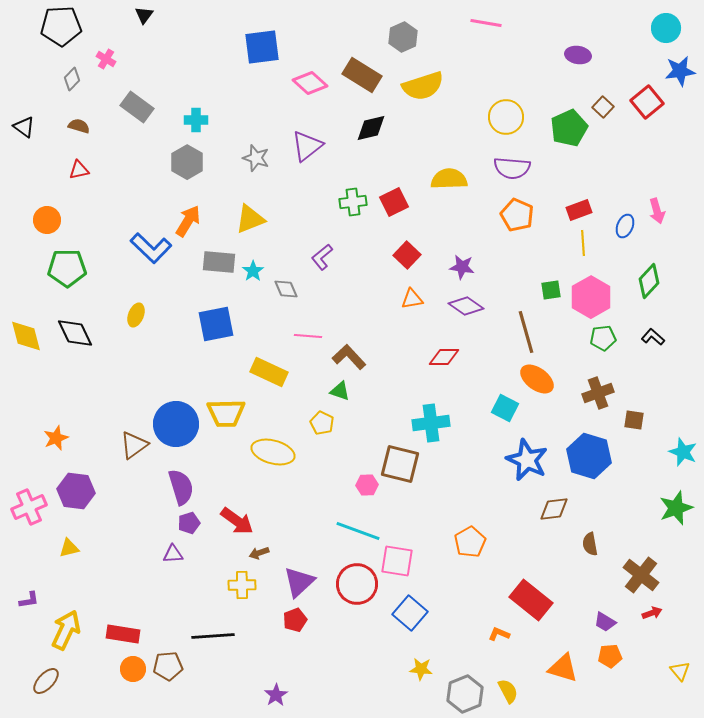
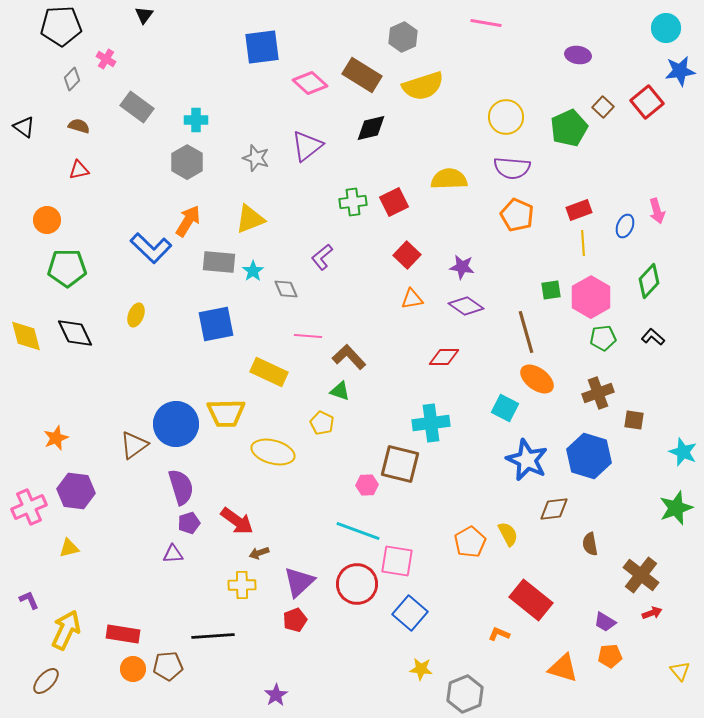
purple L-shape at (29, 600): rotated 105 degrees counterclockwise
yellow semicircle at (508, 691): moved 157 px up
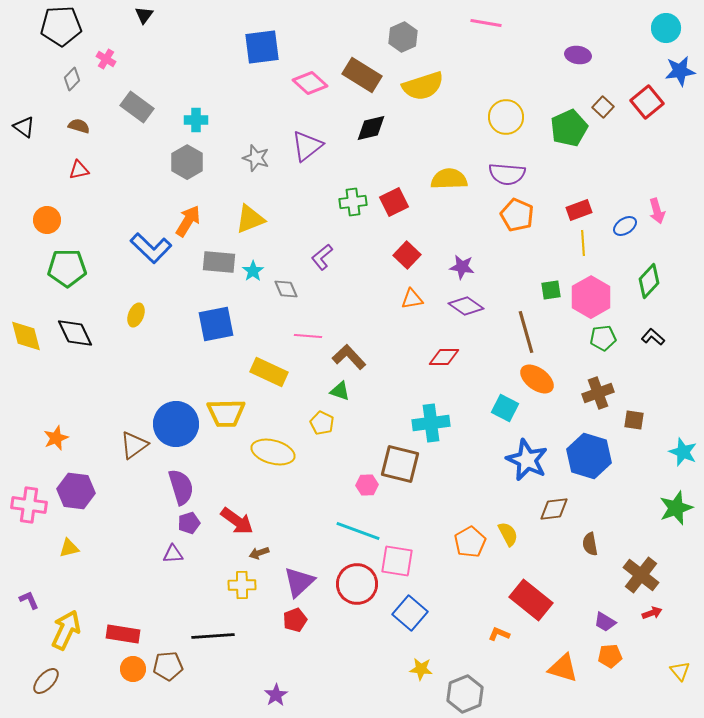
purple semicircle at (512, 168): moved 5 px left, 6 px down
blue ellipse at (625, 226): rotated 35 degrees clockwise
pink cross at (29, 507): moved 2 px up; rotated 32 degrees clockwise
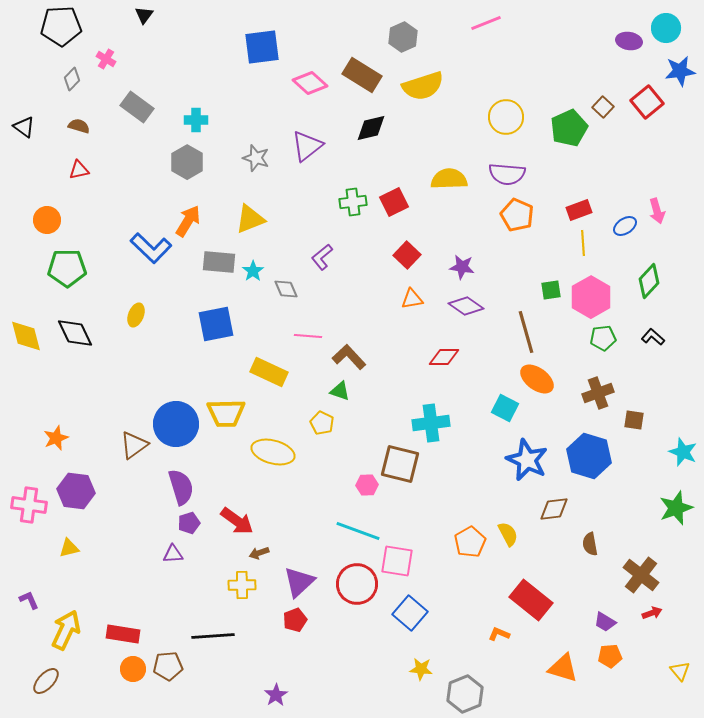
pink line at (486, 23): rotated 32 degrees counterclockwise
purple ellipse at (578, 55): moved 51 px right, 14 px up
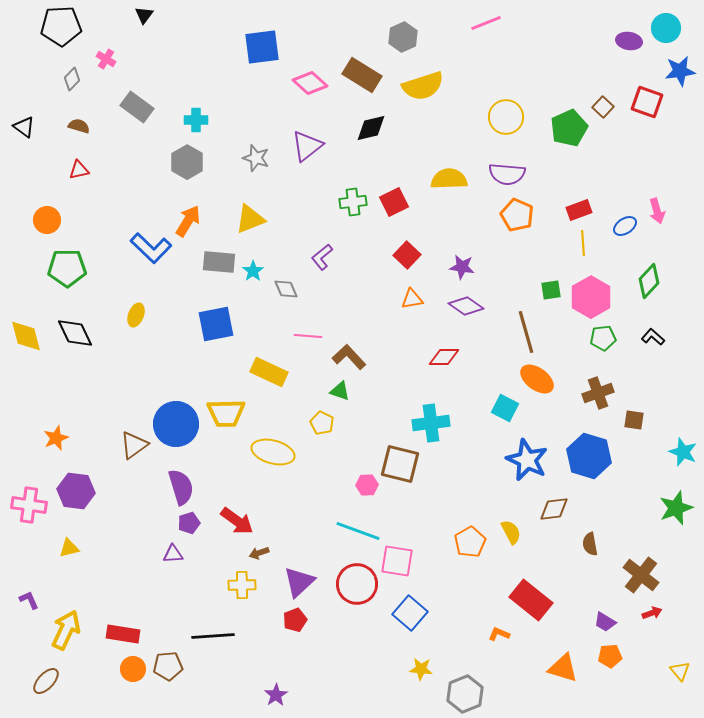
red square at (647, 102): rotated 32 degrees counterclockwise
yellow semicircle at (508, 534): moved 3 px right, 2 px up
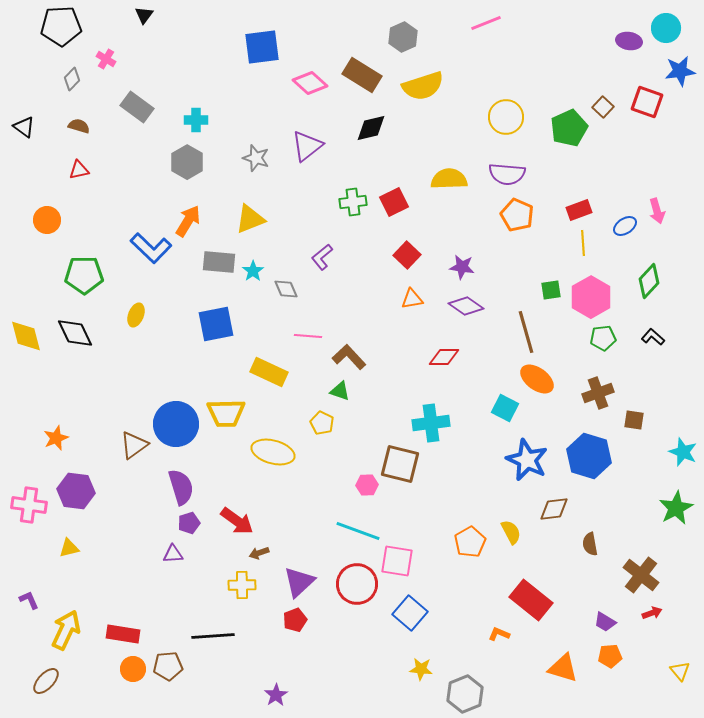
green pentagon at (67, 268): moved 17 px right, 7 px down
green star at (676, 508): rotated 8 degrees counterclockwise
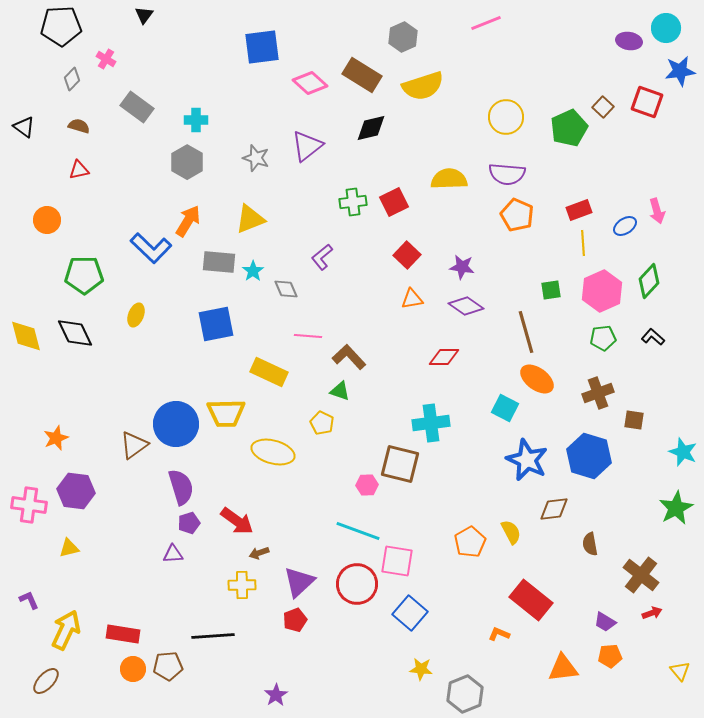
pink hexagon at (591, 297): moved 11 px right, 6 px up; rotated 6 degrees clockwise
orange triangle at (563, 668): rotated 24 degrees counterclockwise
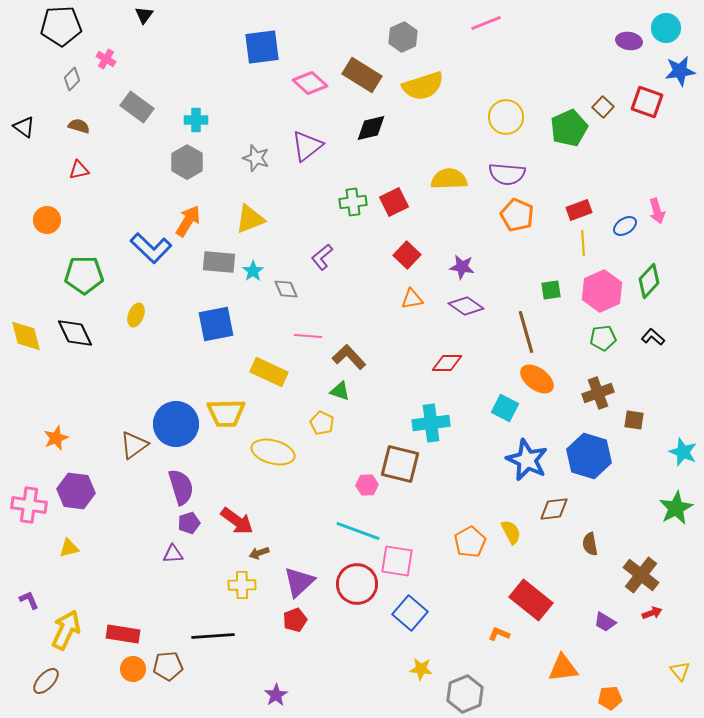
red diamond at (444, 357): moved 3 px right, 6 px down
orange pentagon at (610, 656): moved 42 px down
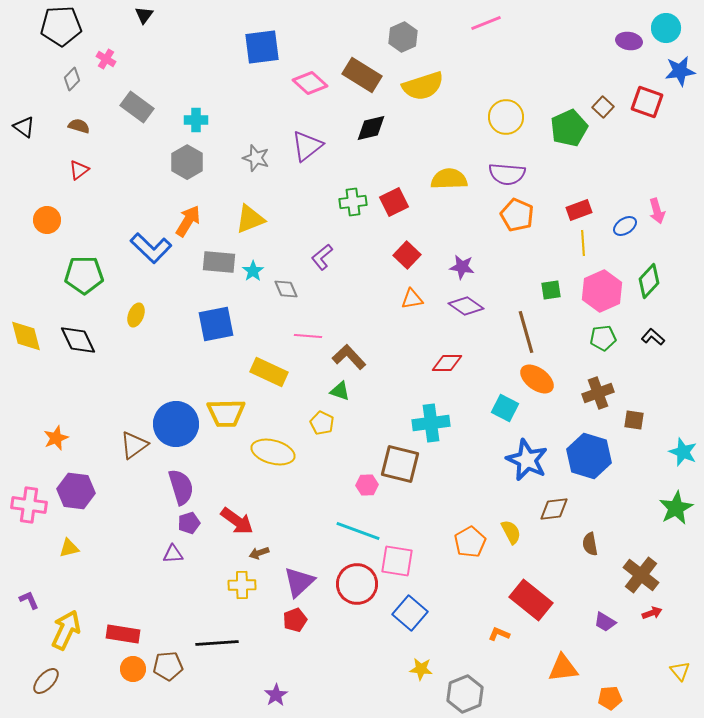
red triangle at (79, 170): rotated 25 degrees counterclockwise
black diamond at (75, 333): moved 3 px right, 7 px down
black line at (213, 636): moved 4 px right, 7 px down
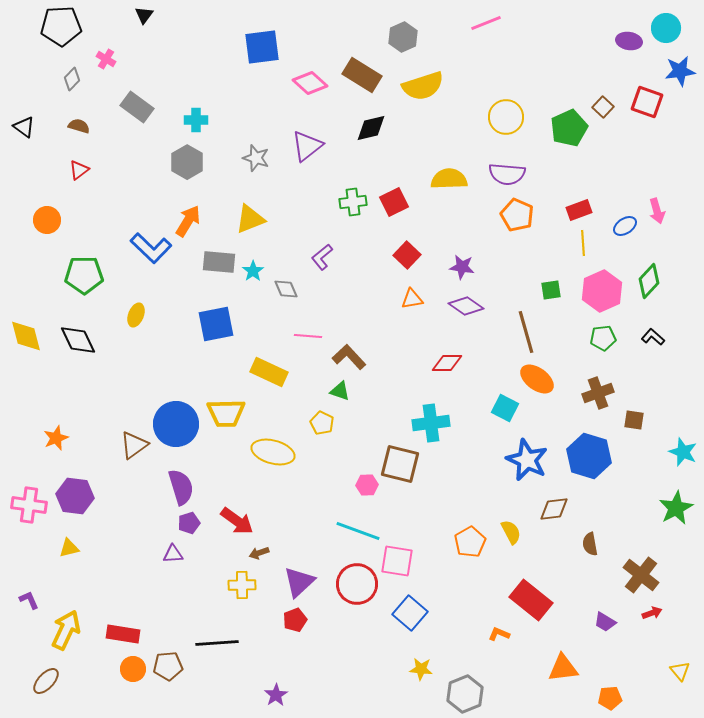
purple hexagon at (76, 491): moved 1 px left, 5 px down
